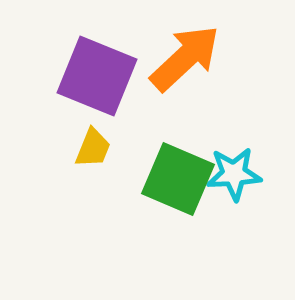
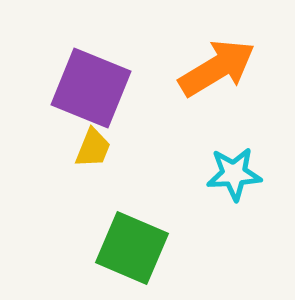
orange arrow: moved 32 px right, 10 px down; rotated 12 degrees clockwise
purple square: moved 6 px left, 12 px down
green square: moved 46 px left, 69 px down
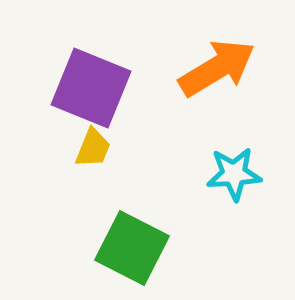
green square: rotated 4 degrees clockwise
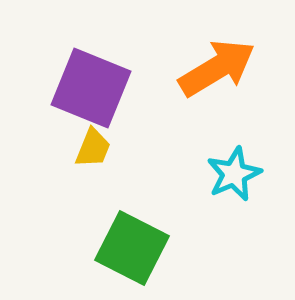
cyan star: rotated 20 degrees counterclockwise
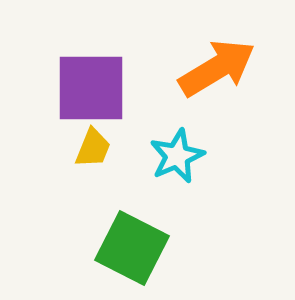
purple square: rotated 22 degrees counterclockwise
cyan star: moved 57 px left, 18 px up
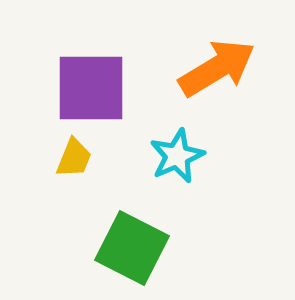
yellow trapezoid: moved 19 px left, 10 px down
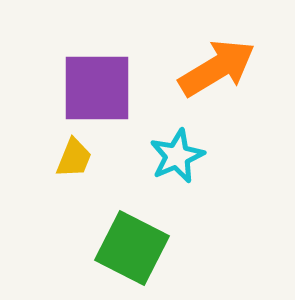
purple square: moved 6 px right
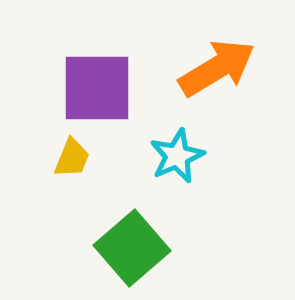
yellow trapezoid: moved 2 px left
green square: rotated 22 degrees clockwise
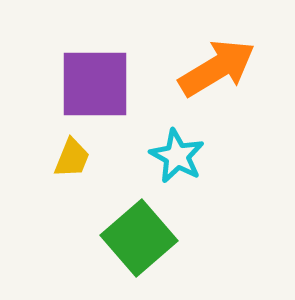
purple square: moved 2 px left, 4 px up
cyan star: rotated 20 degrees counterclockwise
green square: moved 7 px right, 10 px up
